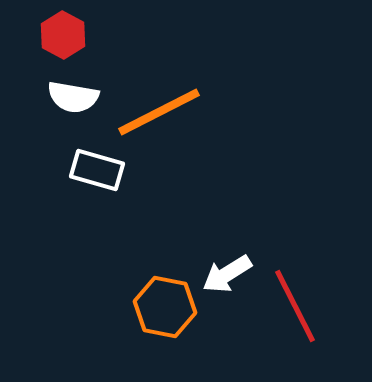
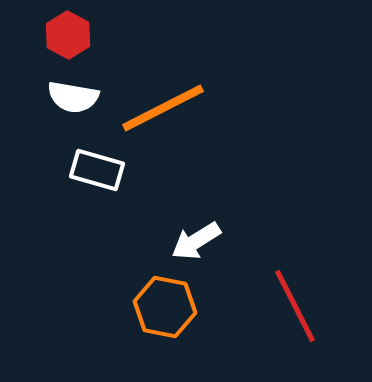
red hexagon: moved 5 px right
orange line: moved 4 px right, 4 px up
white arrow: moved 31 px left, 33 px up
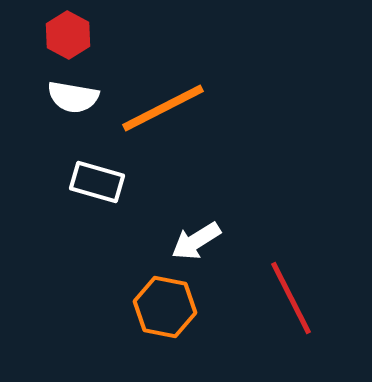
white rectangle: moved 12 px down
red line: moved 4 px left, 8 px up
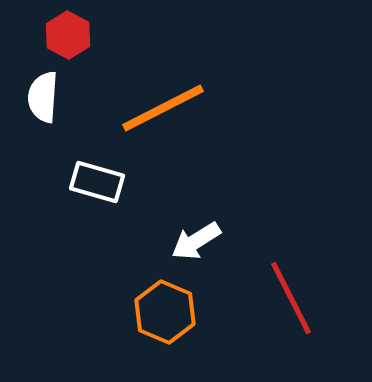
white semicircle: moved 30 px left; rotated 84 degrees clockwise
orange hexagon: moved 5 px down; rotated 12 degrees clockwise
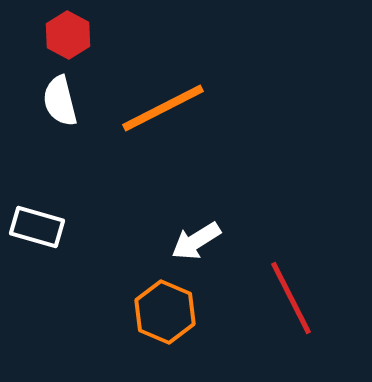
white semicircle: moved 17 px right, 4 px down; rotated 18 degrees counterclockwise
white rectangle: moved 60 px left, 45 px down
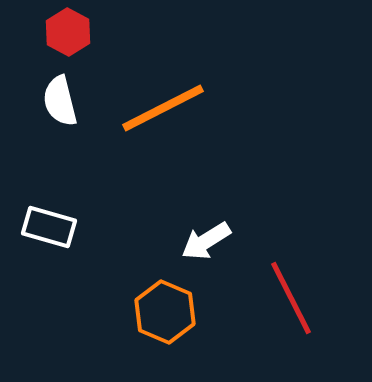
red hexagon: moved 3 px up
white rectangle: moved 12 px right
white arrow: moved 10 px right
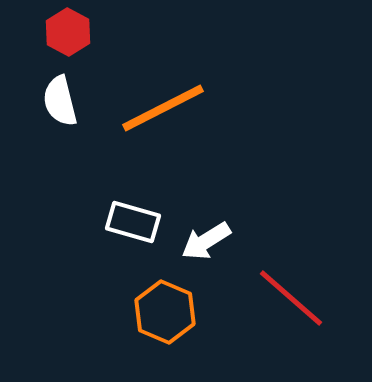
white rectangle: moved 84 px right, 5 px up
red line: rotated 22 degrees counterclockwise
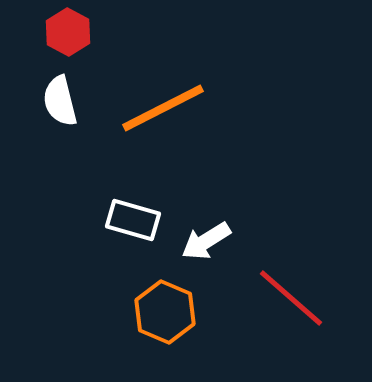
white rectangle: moved 2 px up
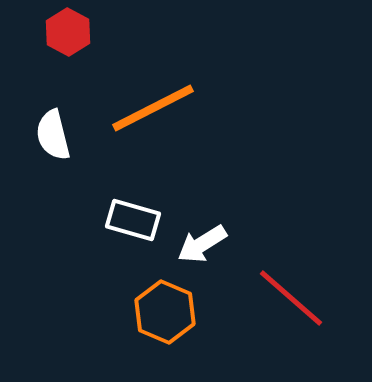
white semicircle: moved 7 px left, 34 px down
orange line: moved 10 px left
white arrow: moved 4 px left, 3 px down
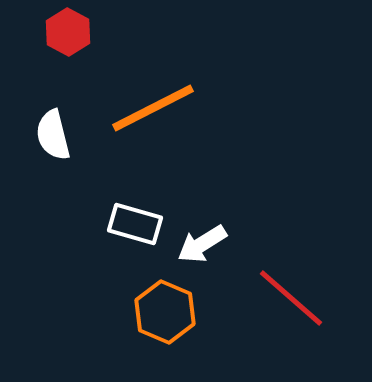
white rectangle: moved 2 px right, 4 px down
